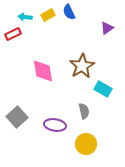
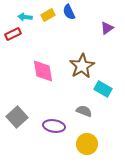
gray semicircle: rotated 56 degrees counterclockwise
purple ellipse: moved 1 px left, 1 px down
yellow circle: moved 1 px right
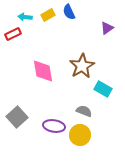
yellow circle: moved 7 px left, 9 px up
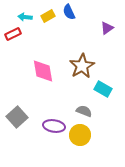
yellow rectangle: moved 1 px down
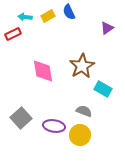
gray square: moved 4 px right, 1 px down
